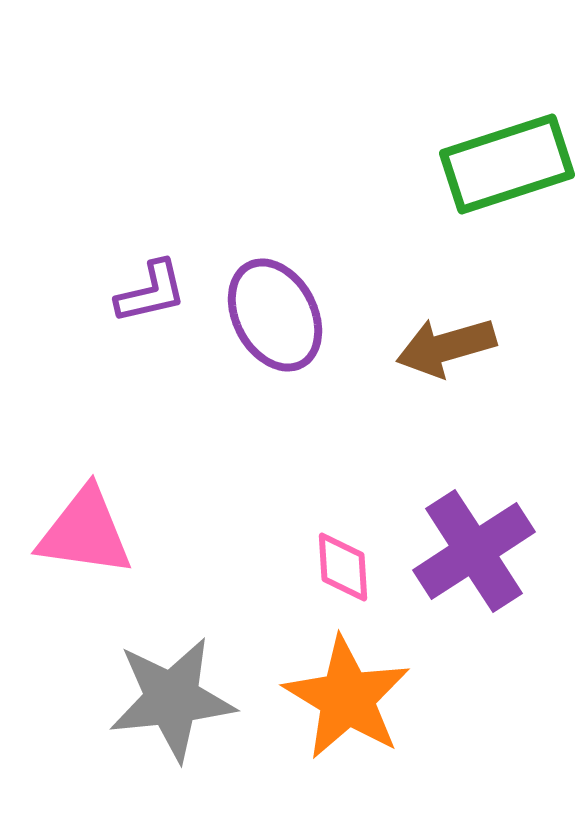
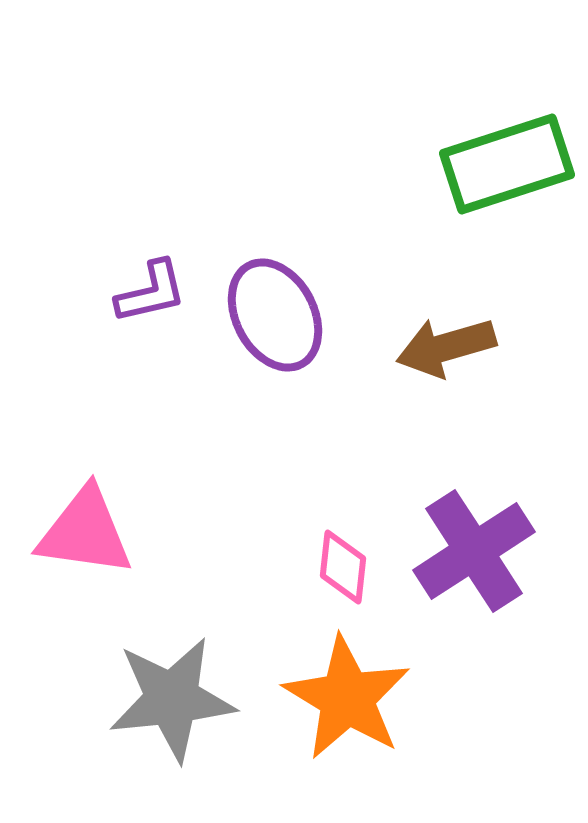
pink diamond: rotated 10 degrees clockwise
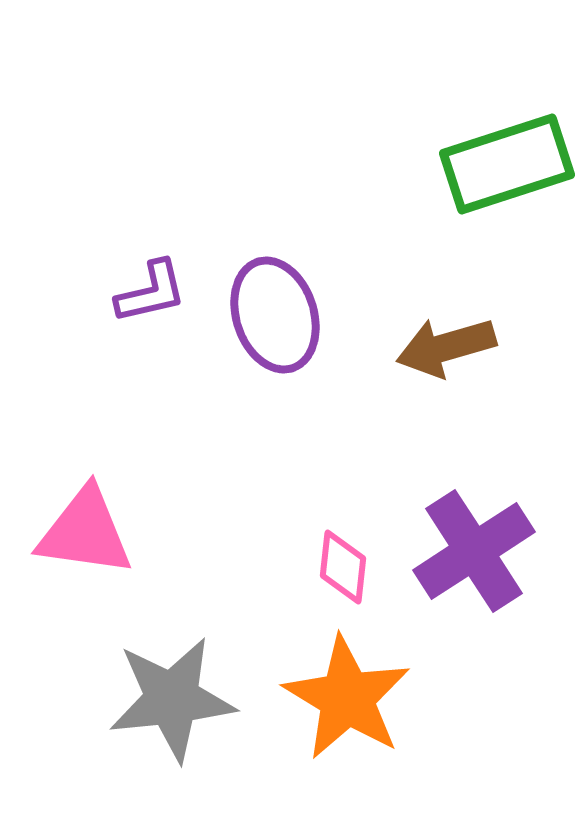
purple ellipse: rotated 10 degrees clockwise
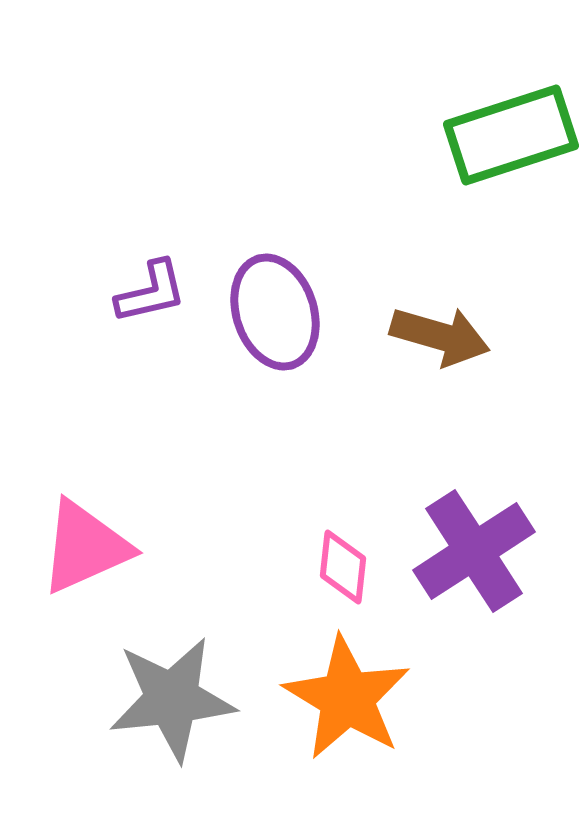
green rectangle: moved 4 px right, 29 px up
purple ellipse: moved 3 px up
brown arrow: moved 6 px left, 11 px up; rotated 148 degrees counterclockwise
pink triangle: moved 15 px down; rotated 32 degrees counterclockwise
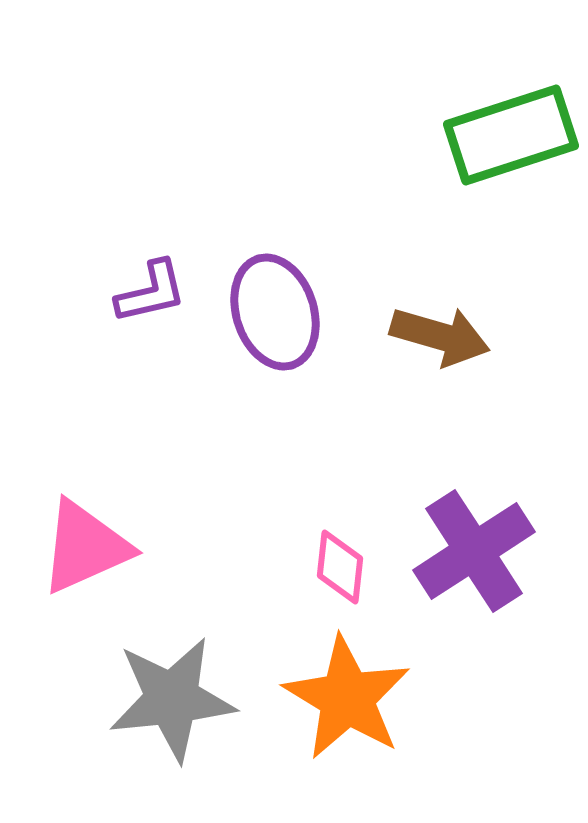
pink diamond: moved 3 px left
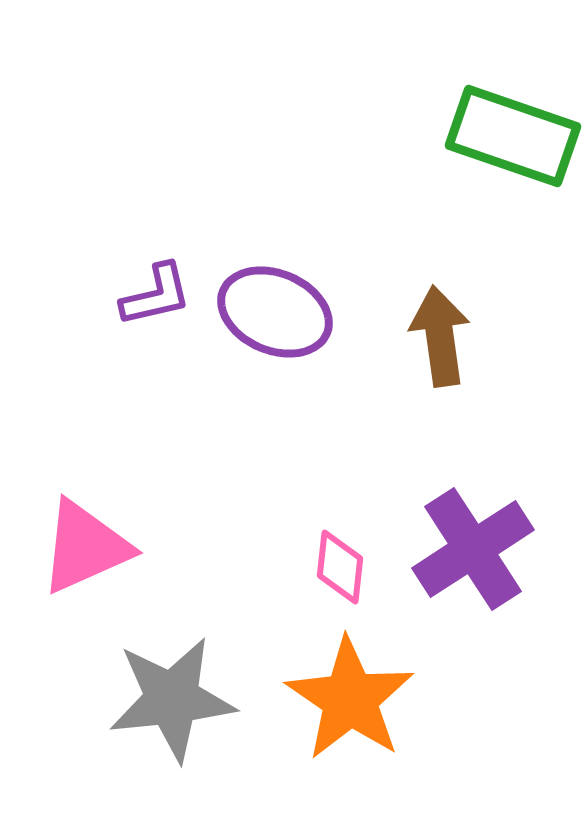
green rectangle: moved 2 px right, 1 px down; rotated 37 degrees clockwise
purple L-shape: moved 5 px right, 3 px down
purple ellipse: rotated 49 degrees counterclockwise
brown arrow: rotated 114 degrees counterclockwise
purple cross: moved 1 px left, 2 px up
orange star: moved 3 px right, 1 px down; rotated 3 degrees clockwise
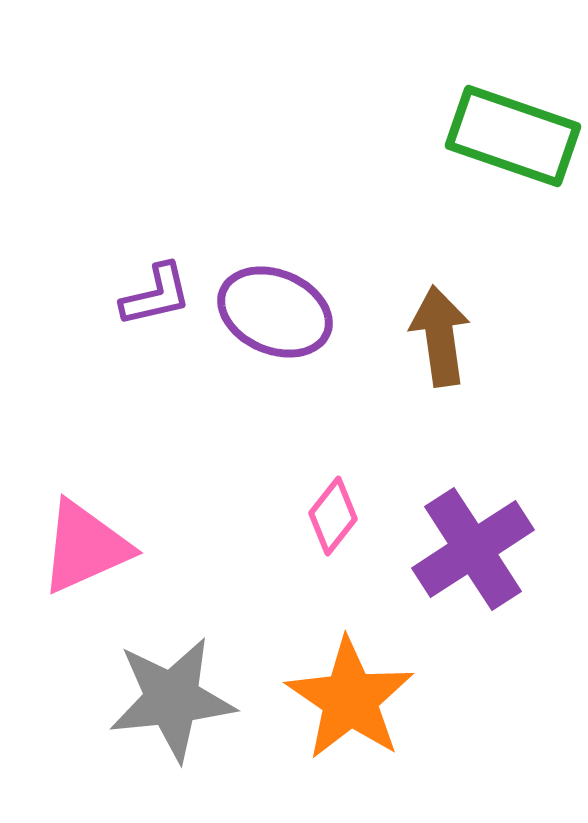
pink diamond: moved 7 px left, 51 px up; rotated 32 degrees clockwise
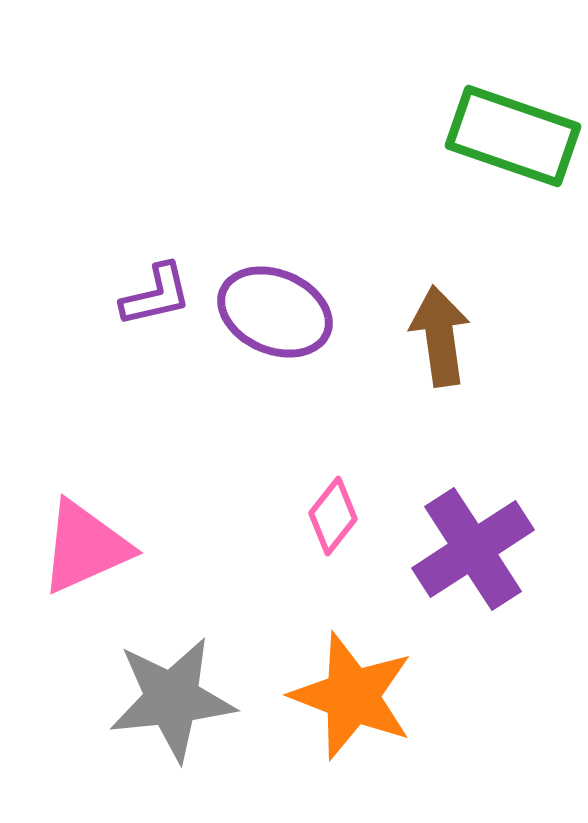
orange star: moved 2 px right, 3 px up; rotated 13 degrees counterclockwise
